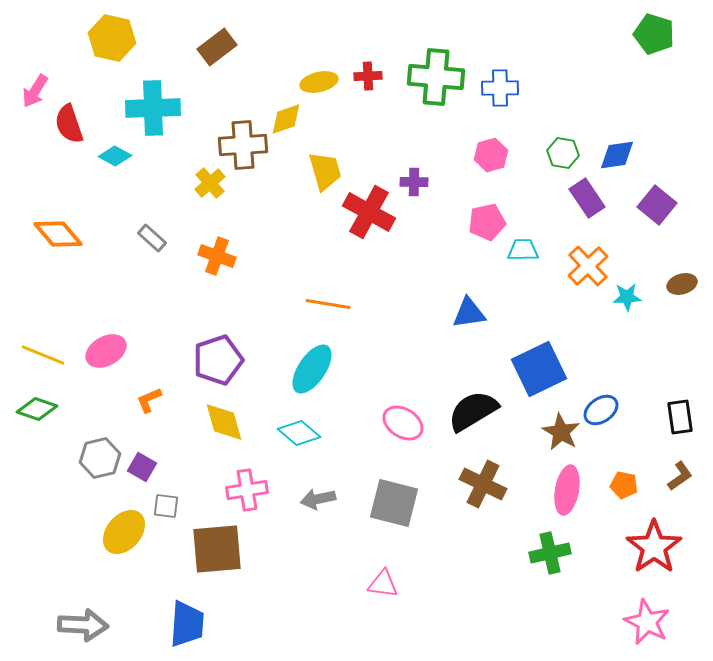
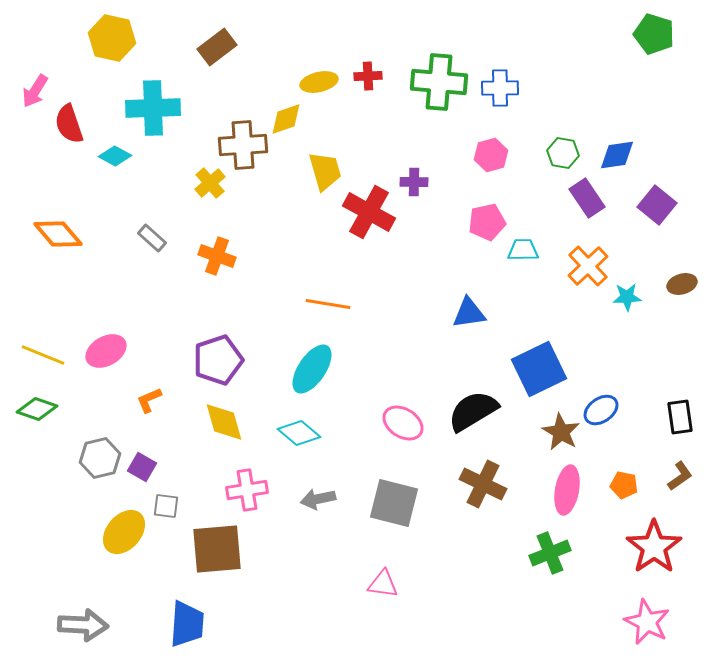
green cross at (436, 77): moved 3 px right, 5 px down
green cross at (550, 553): rotated 9 degrees counterclockwise
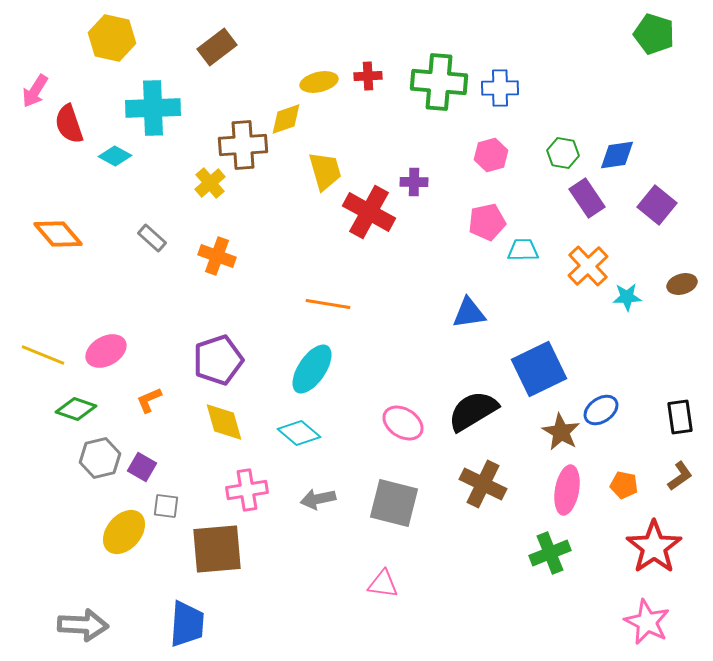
green diamond at (37, 409): moved 39 px right
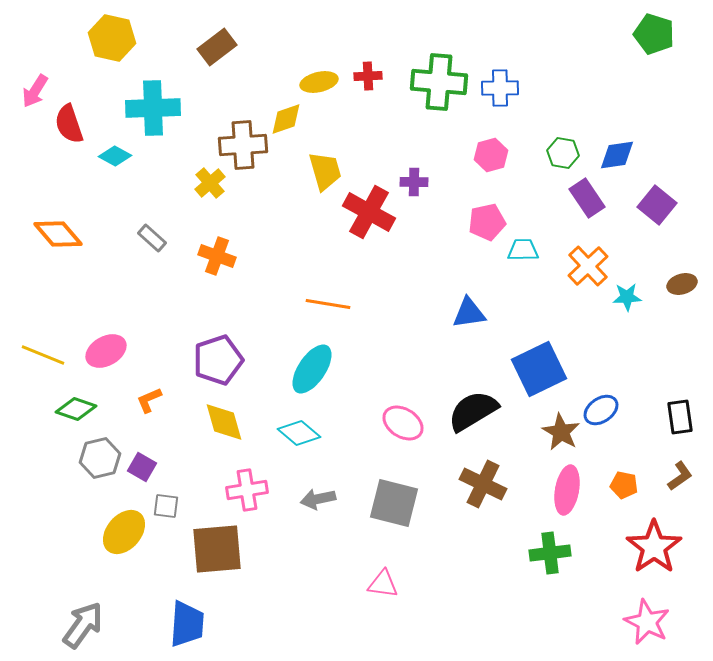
green cross at (550, 553): rotated 15 degrees clockwise
gray arrow at (83, 625): rotated 57 degrees counterclockwise
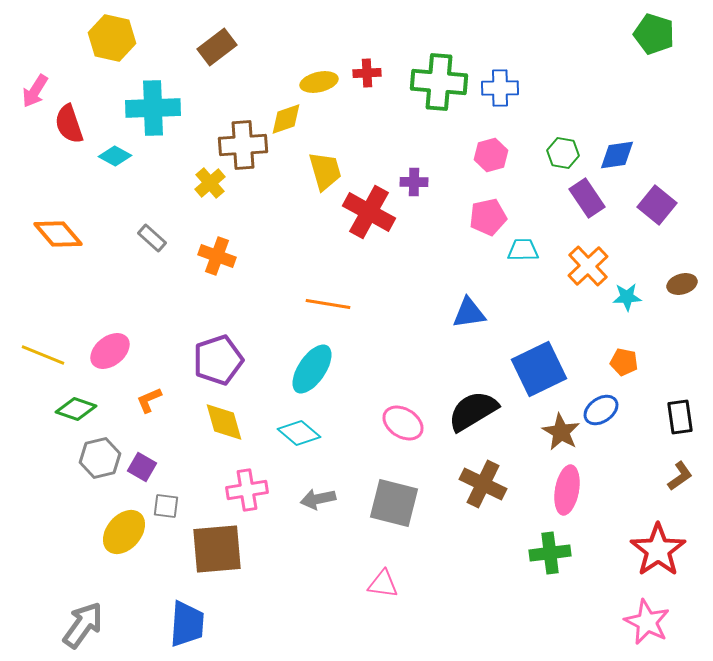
red cross at (368, 76): moved 1 px left, 3 px up
pink pentagon at (487, 222): moved 1 px right, 5 px up
pink ellipse at (106, 351): moved 4 px right; rotated 9 degrees counterclockwise
orange pentagon at (624, 485): moved 123 px up
red star at (654, 547): moved 4 px right, 3 px down
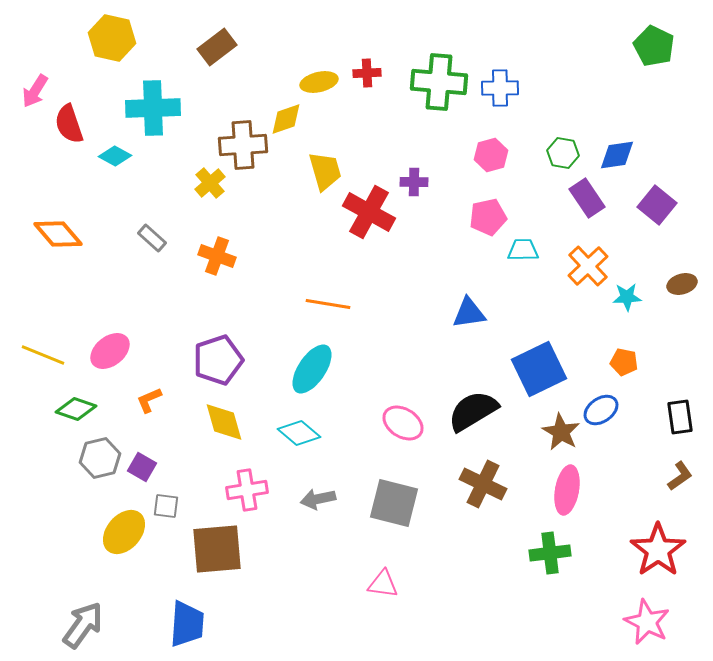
green pentagon at (654, 34): moved 12 px down; rotated 9 degrees clockwise
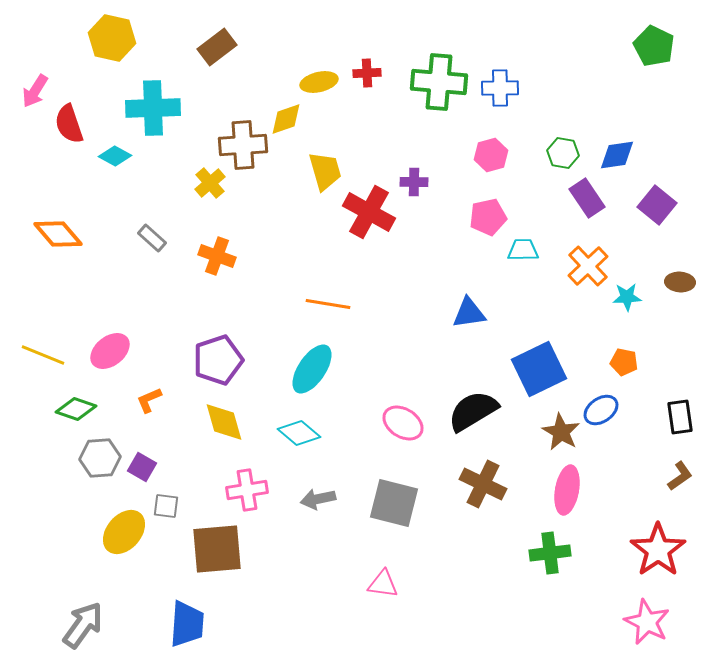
brown ellipse at (682, 284): moved 2 px left, 2 px up; rotated 20 degrees clockwise
gray hexagon at (100, 458): rotated 9 degrees clockwise
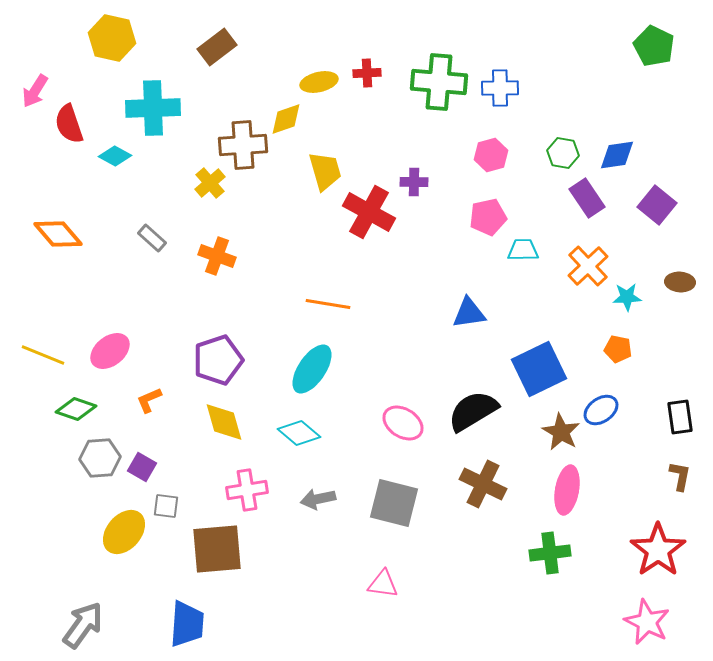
orange pentagon at (624, 362): moved 6 px left, 13 px up
brown L-shape at (680, 476): rotated 44 degrees counterclockwise
